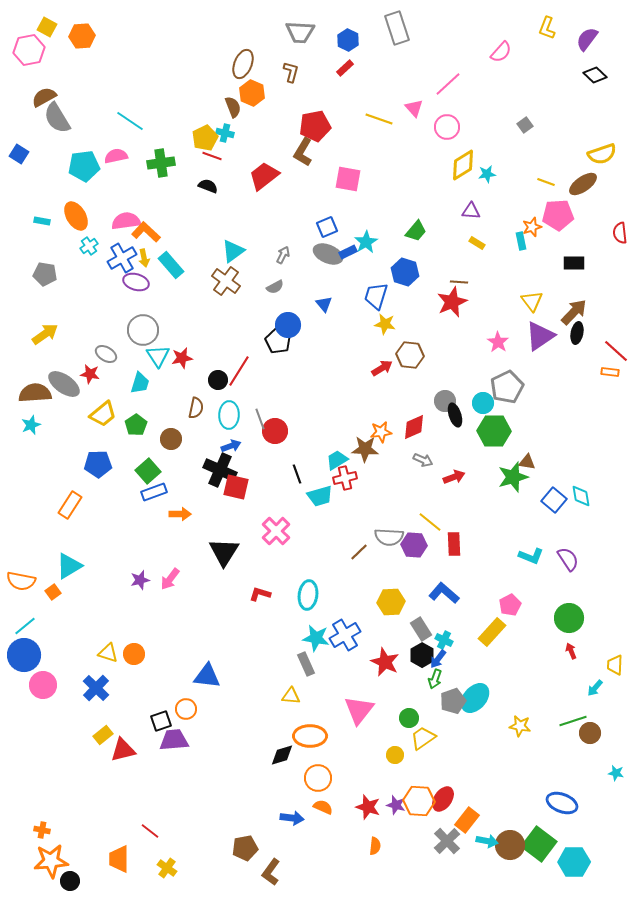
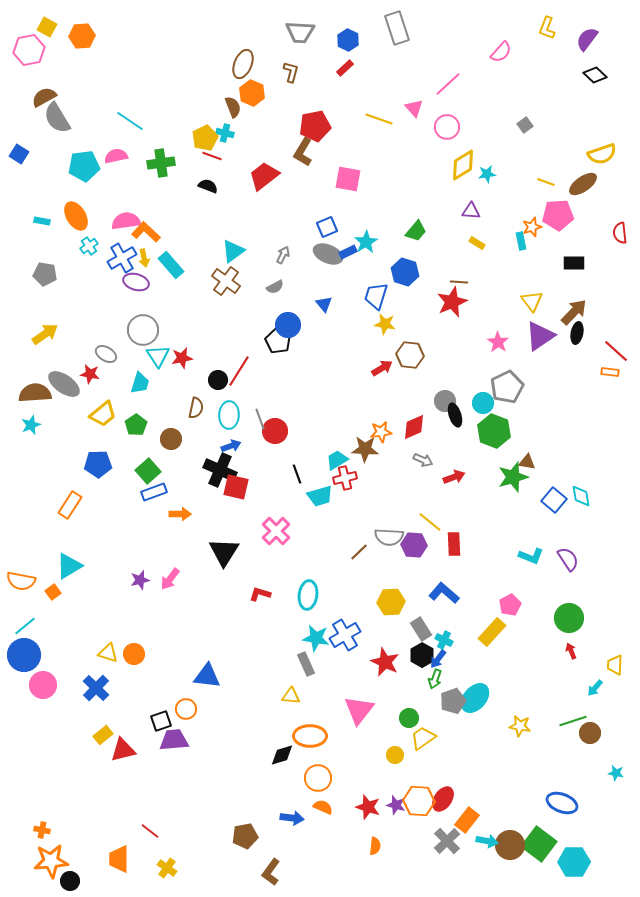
green hexagon at (494, 431): rotated 20 degrees clockwise
brown pentagon at (245, 848): moved 12 px up
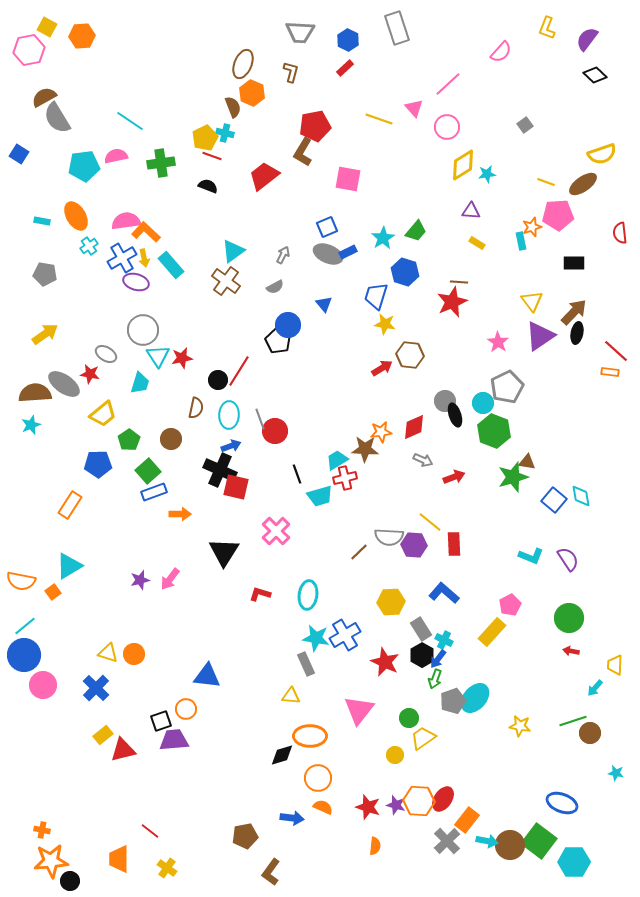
cyan star at (366, 242): moved 17 px right, 4 px up
green pentagon at (136, 425): moved 7 px left, 15 px down
red arrow at (571, 651): rotated 56 degrees counterclockwise
green square at (539, 844): moved 3 px up
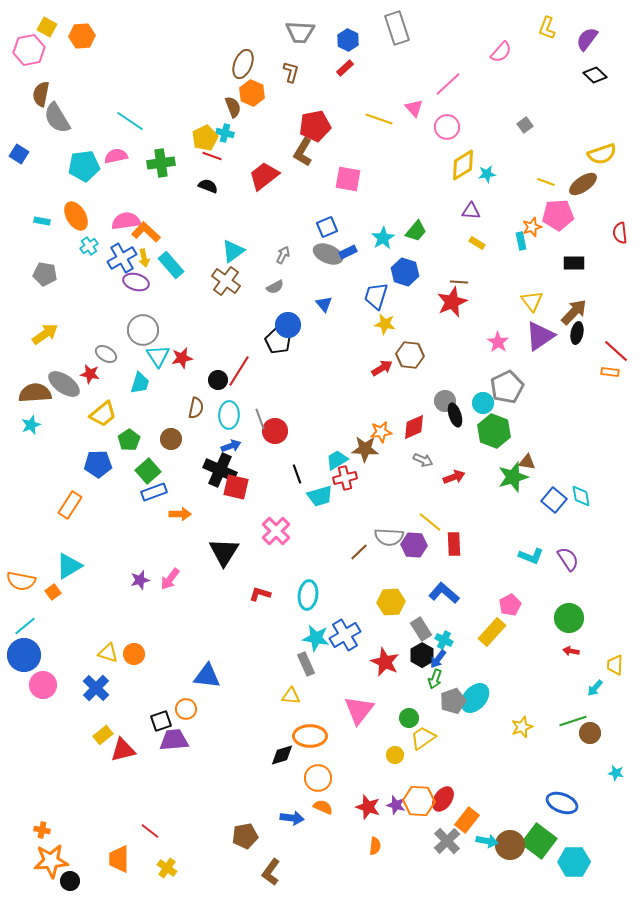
brown semicircle at (44, 97): moved 3 px left, 3 px up; rotated 50 degrees counterclockwise
yellow star at (520, 726): moved 2 px right, 1 px down; rotated 30 degrees counterclockwise
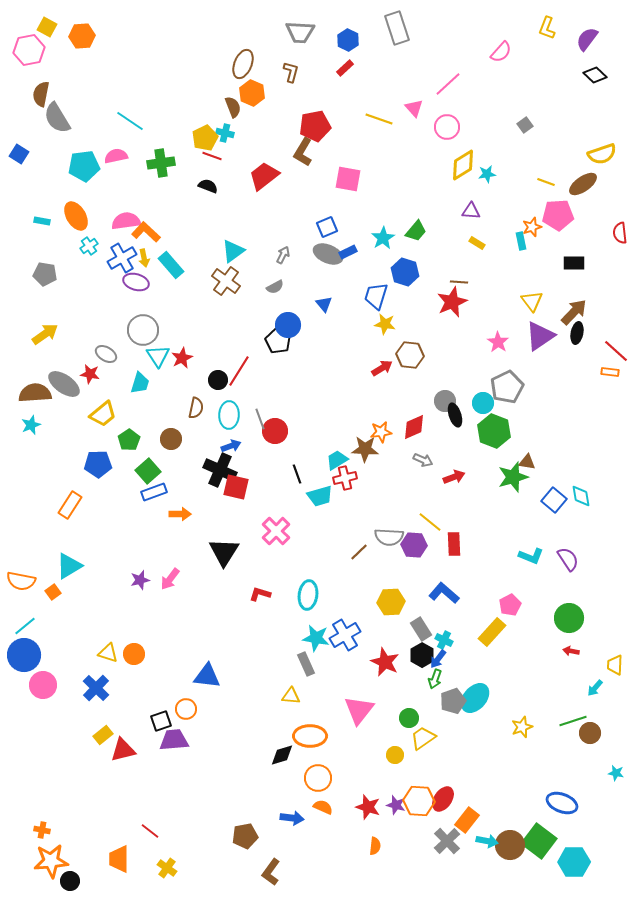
red star at (182, 358): rotated 15 degrees counterclockwise
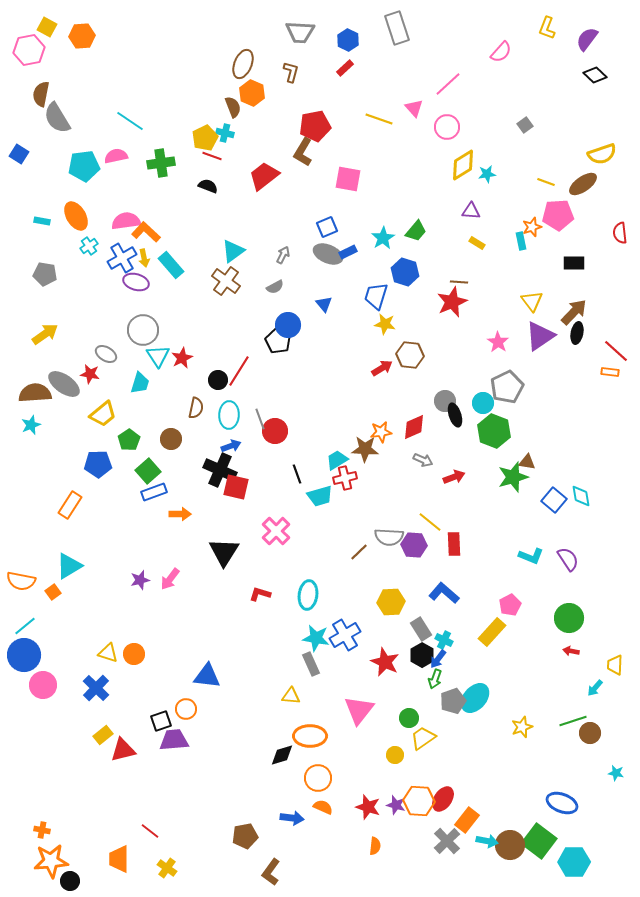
gray rectangle at (306, 664): moved 5 px right
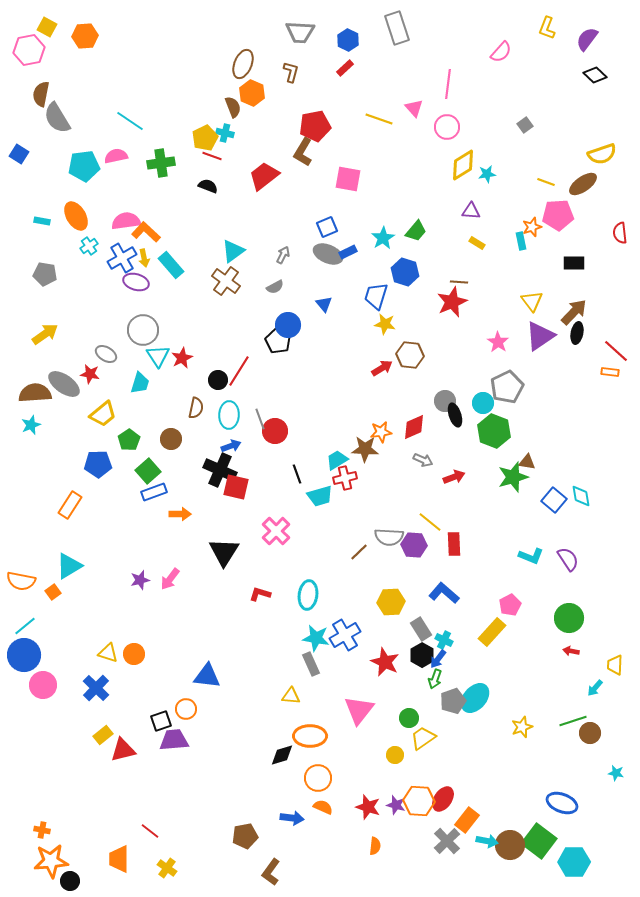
orange hexagon at (82, 36): moved 3 px right
pink line at (448, 84): rotated 40 degrees counterclockwise
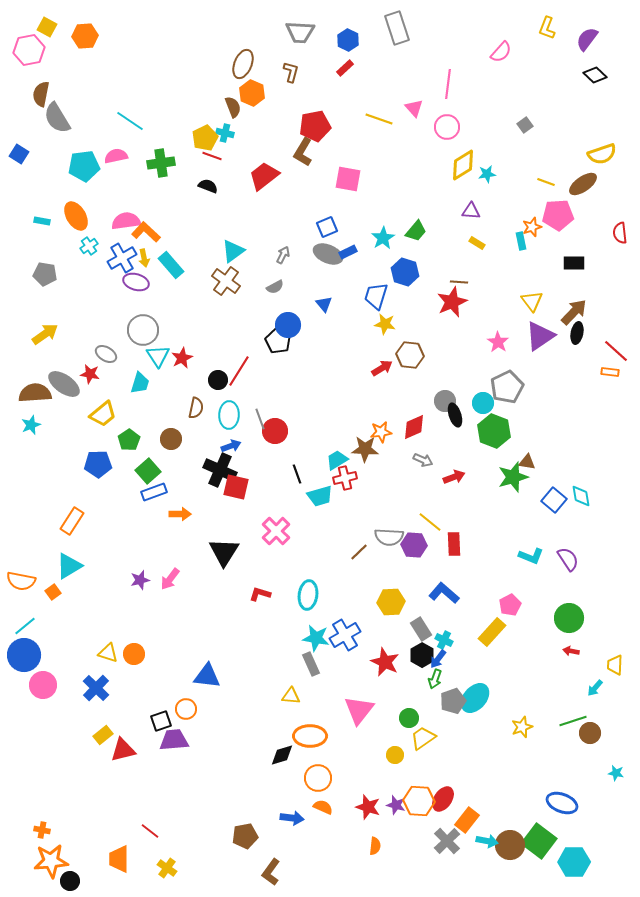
orange rectangle at (70, 505): moved 2 px right, 16 px down
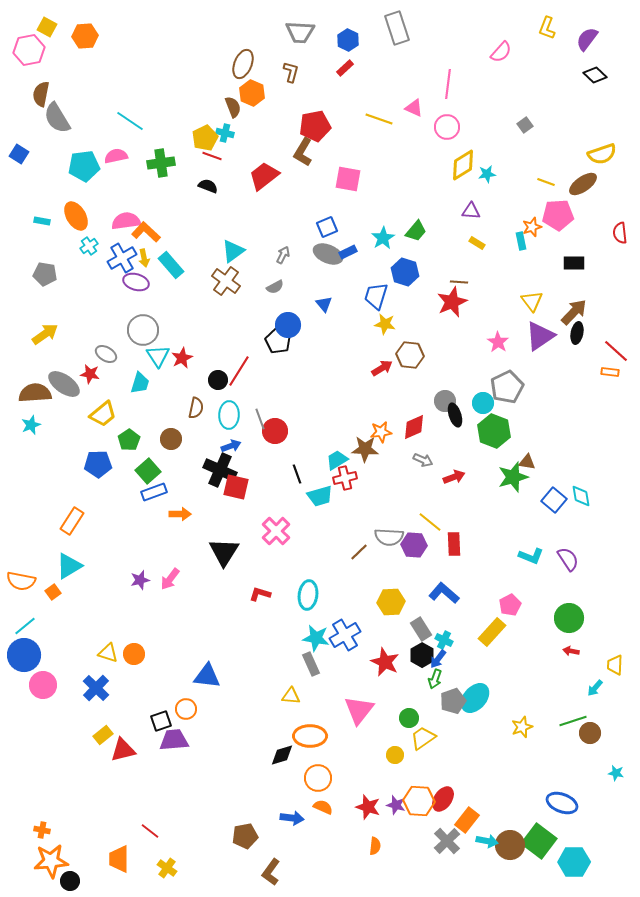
pink triangle at (414, 108): rotated 24 degrees counterclockwise
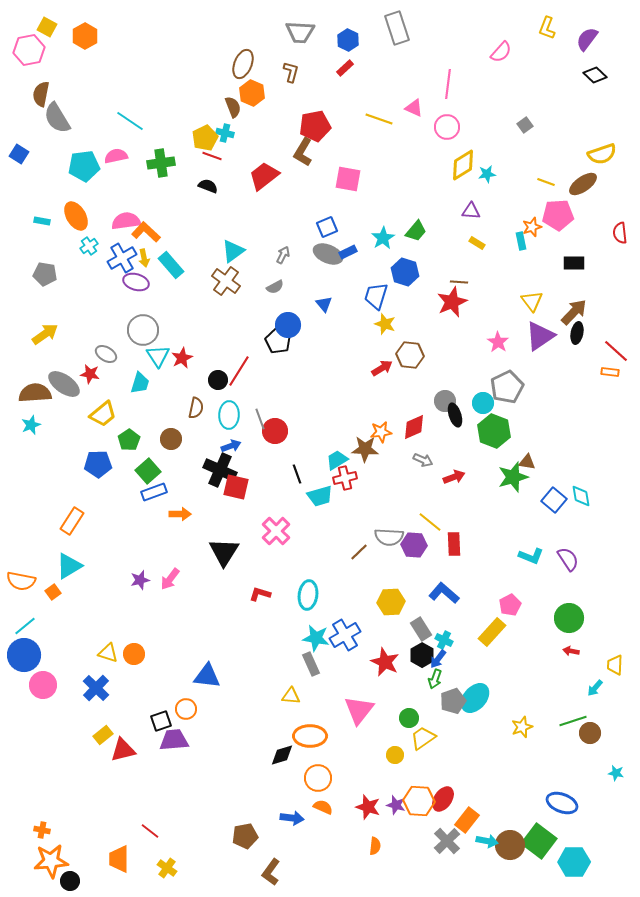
orange hexagon at (85, 36): rotated 25 degrees counterclockwise
yellow star at (385, 324): rotated 10 degrees clockwise
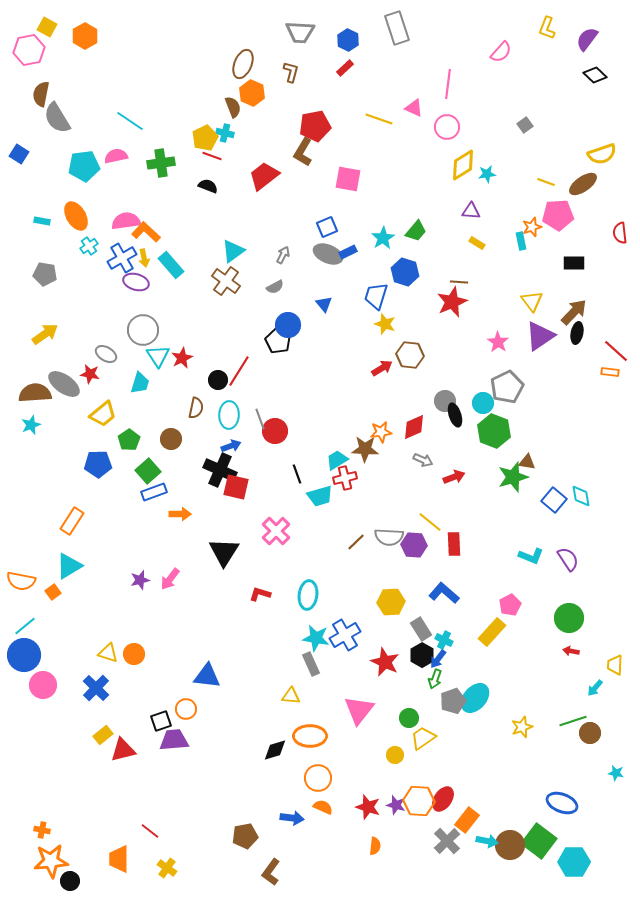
brown line at (359, 552): moved 3 px left, 10 px up
black diamond at (282, 755): moved 7 px left, 5 px up
